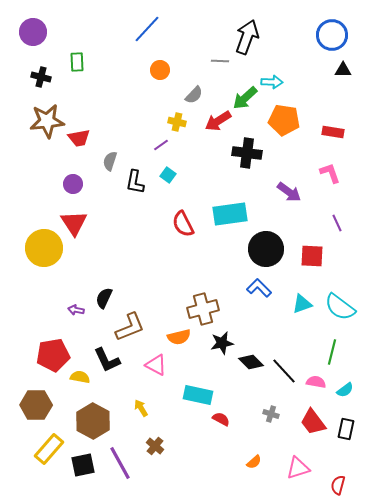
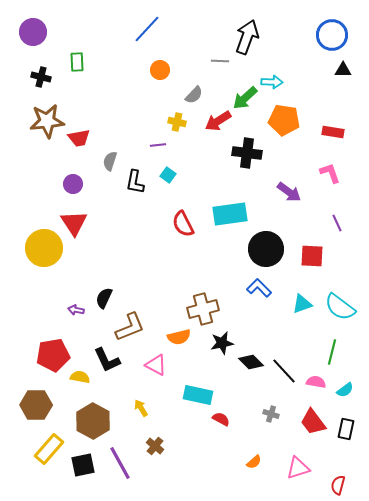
purple line at (161, 145): moved 3 px left; rotated 28 degrees clockwise
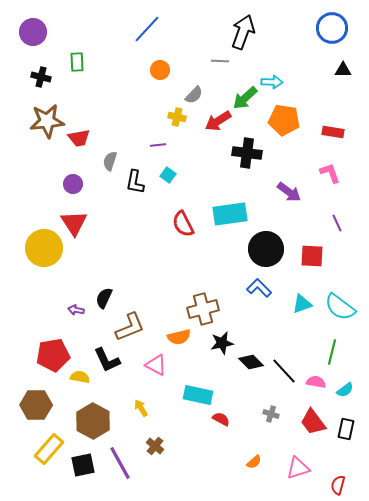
blue circle at (332, 35): moved 7 px up
black arrow at (247, 37): moved 4 px left, 5 px up
yellow cross at (177, 122): moved 5 px up
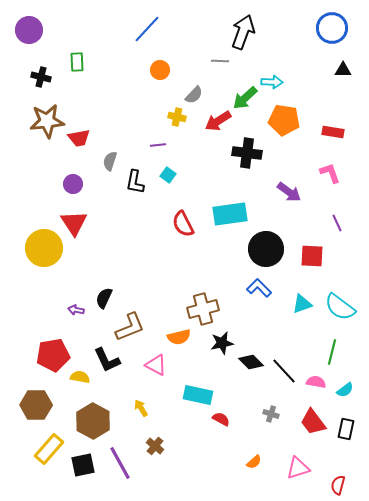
purple circle at (33, 32): moved 4 px left, 2 px up
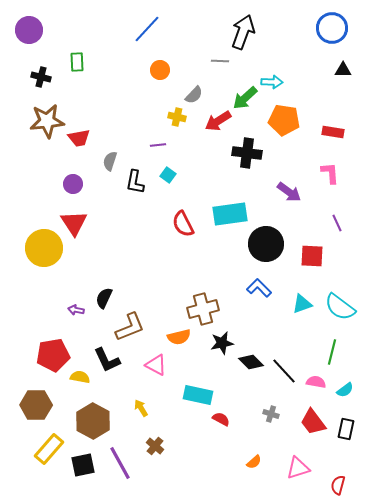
pink L-shape at (330, 173): rotated 15 degrees clockwise
black circle at (266, 249): moved 5 px up
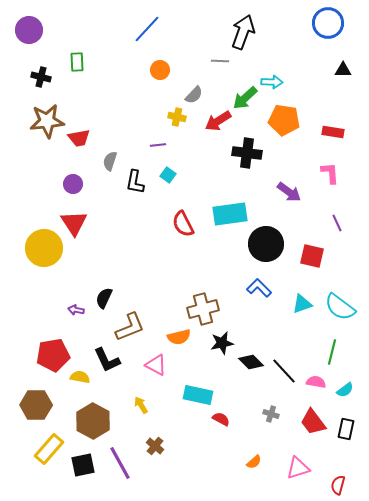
blue circle at (332, 28): moved 4 px left, 5 px up
red square at (312, 256): rotated 10 degrees clockwise
yellow arrow at (141, 408): moved 3 px up
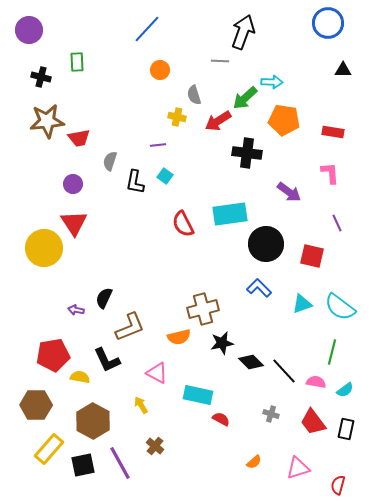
gray semicircle at (194, 95): rotated 120 degrees clockwise
cyan square at (168, 175): moved 3 px left, 1 px down
pink triangle at (156, 365): moved 1 px right, 8 px down
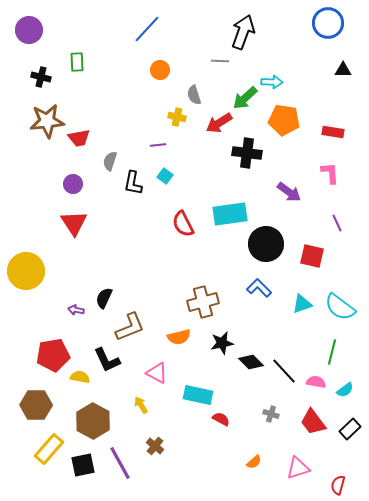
red arrow at (218, 121): moved 1 px right, 2 px down
black L-shape at (135, 182): moved 2 px left, 1 px down
yellow circle at (44, 248): moved 18 px left, 23 px down
brown cross at (203, 309): moved 7 px up
black rectangle at (346, 429): moved 4 px right; rotated 35 degrees clockwise
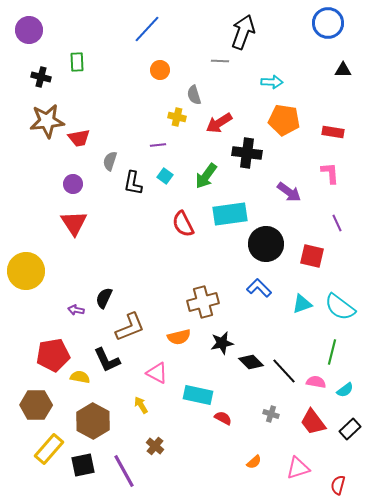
green arrow at (245, 98): moved 39 px left, 78 px down; rotated 12 degrees counterclockwise
red semicircle at (221, 419): moved 2 px right, 1 px up
purple line at (120, 463): moved 4 px right, 8 px down
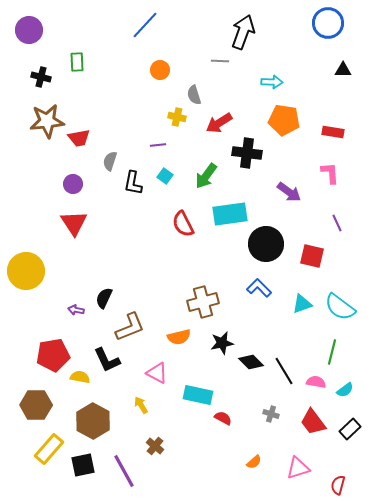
blue line at (147, 29): moved 2 px left, 4 px up
black line at (284, 371): rotated 12 degrees clockwise
